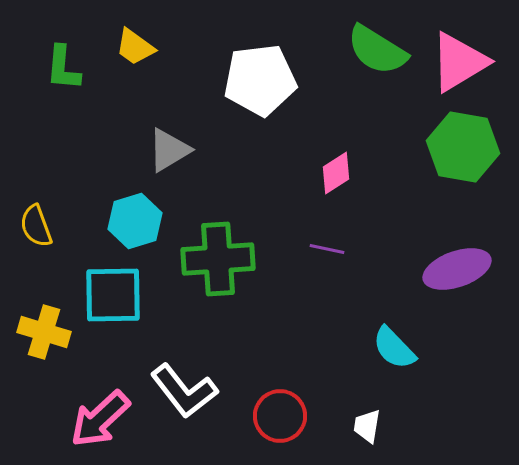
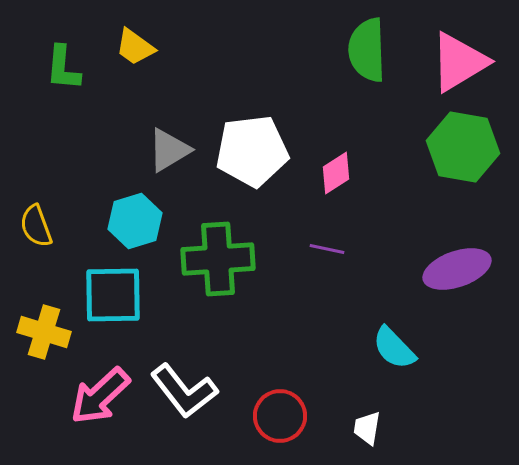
green semicircle: moved 10 px left; rotated 56 degrees clockwise
white pentagon: moved 8 px left, 71 px down
pink arrow: moved 23 px up
white trapezoid: moved 2 px down
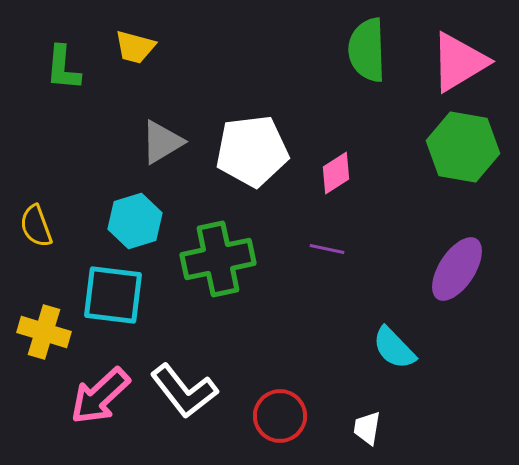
yellow trapezoid: rotated 21 degrees counterclockwise
gray triangle: moved 7 px left, 8 px up
green cross: rotated 8 degrees counterclockwise
purple ellipse: rotated 38 degrees counterclockwise
cyan square: rotated 8 degrees clockwise
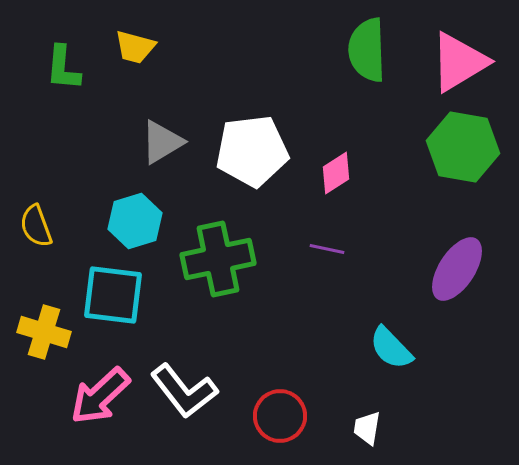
cyan semicircle: moved 3 px left
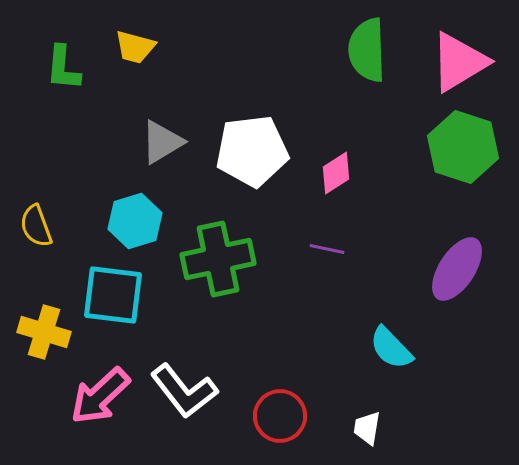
green hexagon: rotated 8 degrees clockwise
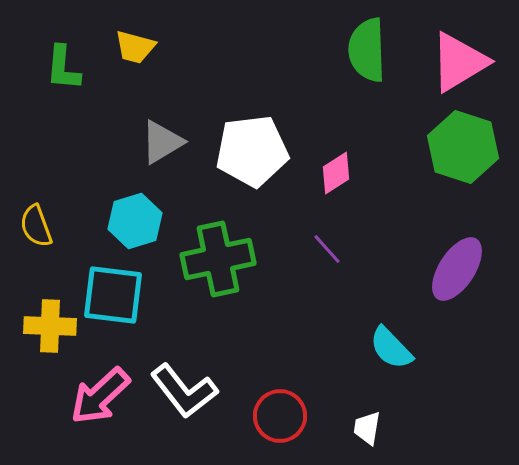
purple line: rotated 36 degrees clockwise
yellow cross: moved 6 px right, 6 px up; rotated 15 degrees counterclockwise
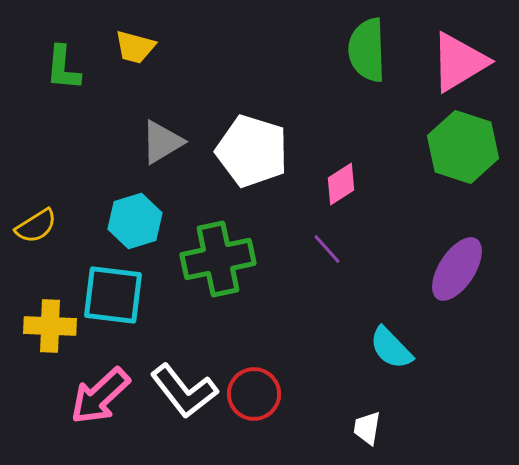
white pentagon: rotated 24 degrees clockwise
pink diamond: moved 5 px right, 11 px down
yellow semicircle: rotated 102 degrees counterclockwise
red circle: moved 26 px left, 22 px up
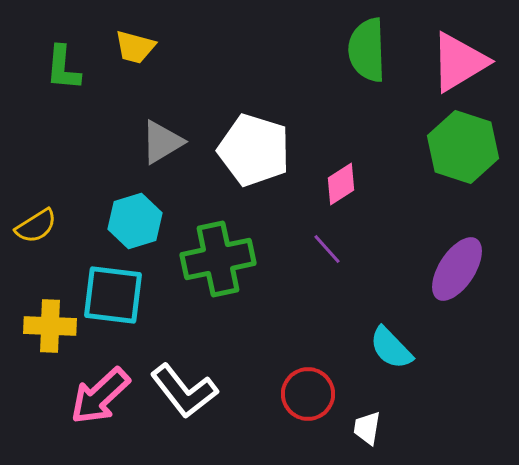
white pentagon: moved 2 px right, 1 px up
red circle: moved 54 px right
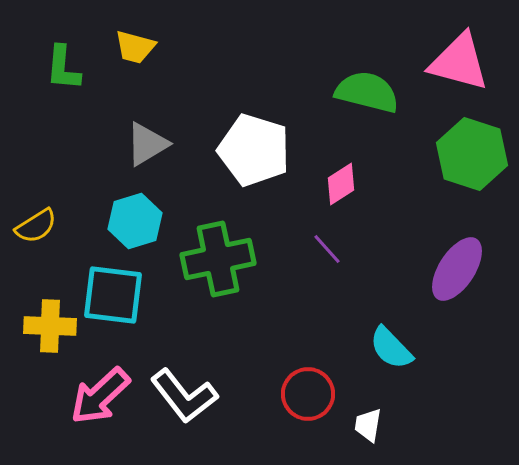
green semicircle: moved 42 px down; rotated 106 degrees clockwise
pink triangle: rotated 46 degrees clockwise
gray triangle: moved 15 px left, 2 px down
green hexagon: moved 9 px right, 7 px down
white L-shape: moved 5 px down
white trapezoid: moved 1 px right, 3 px up
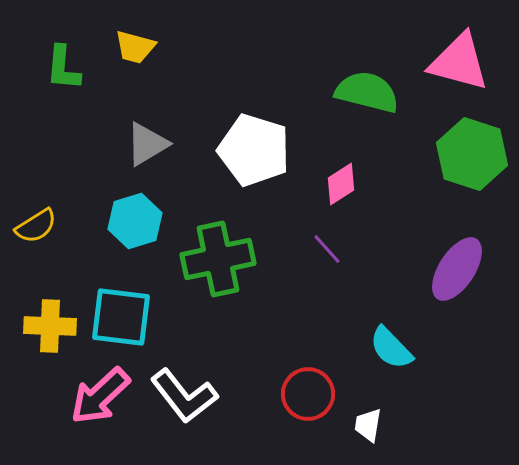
cyan square: moved 8 px right, 22 px down
